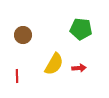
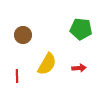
yellow semicircle: moved 7 px left
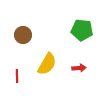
green pentagon: moved 1 px right, 1 px down
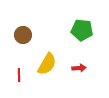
red line: moved 2 px right, 1 px up
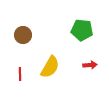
yellow semicircle: moved 3 px right, 3 px down
red arrow: moved 11 px right, 3 px up
red line: moved 1 px right, 1 px up
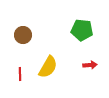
yellow semicircle: moved 2 px left
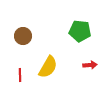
green pentagon: moved 2 px left, 1 px down
brown circle: moved 1 px down
red line: moved 1 px down
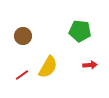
red line: moved 2 px right; rotated 56 degrees clockwise
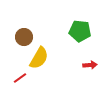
brown circle: moved 1 px right, 1 px down
yellow semicircle: moved 9 px left, 9 px up
red line: moved 2 px left, 3 px down
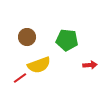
green pentagon: moved 13 px left, 9 px down
brown circle: moved 3 px right
yellow semicircle: moved 7 px down; rotated 40 degrees clockwise
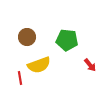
red arrow: rotated 56 degrees clockwise
red line: rotated 64 degrees counterclockwise
